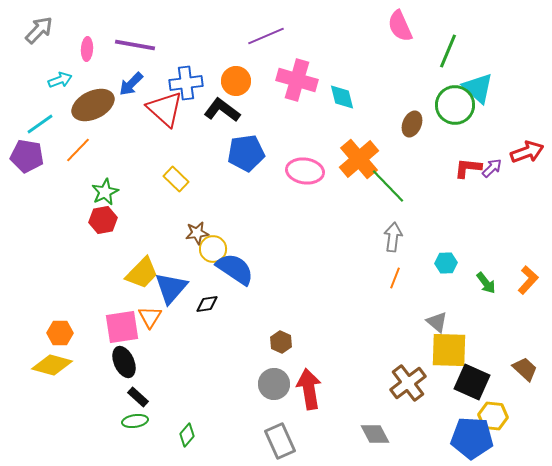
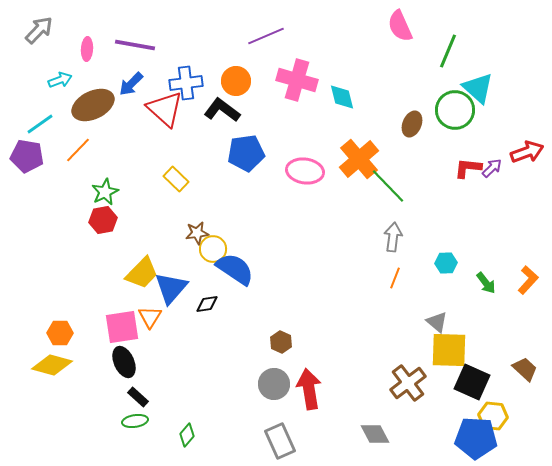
green circle at (455, 105): moved 5 px down
blue pentagon at (472, 438): moved 4 px right
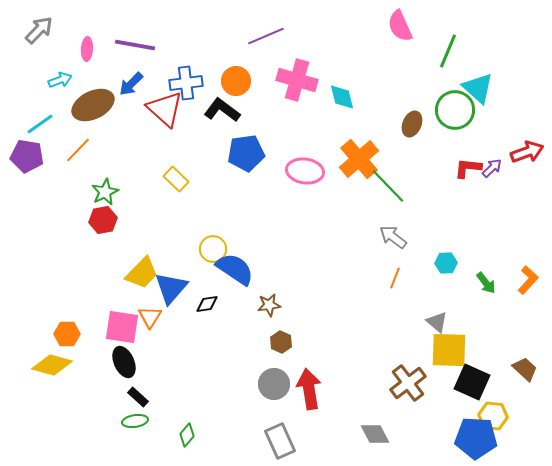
brown star at (197, 233): moved 72 px right, 72 px down
gray arrow at (393, 237): rotated 60 degrees counterclockwise
pink square at (122, 327): rotated 18 degrees clockwise
orange hexagon at (60, 333): moved 7 px right, 1 px down
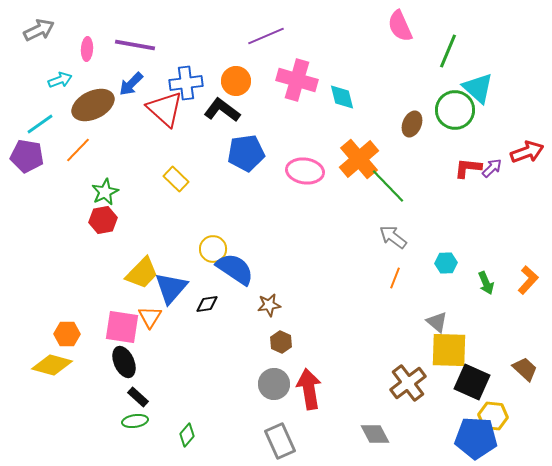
gray arrow at (39, 30): rotated 20 degrees clockwise
green arrow at (486, 283): rotated 15 degrees clockwise
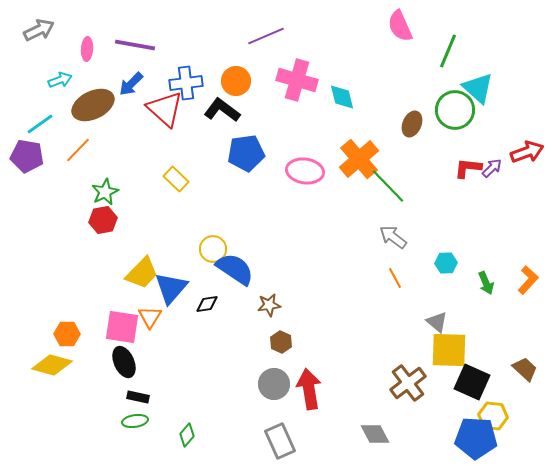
orange line at (395, 278): rotated 50 degrees counterclockwise
black rectangle at (138, 397): rotated 30 degrees counterclockwise
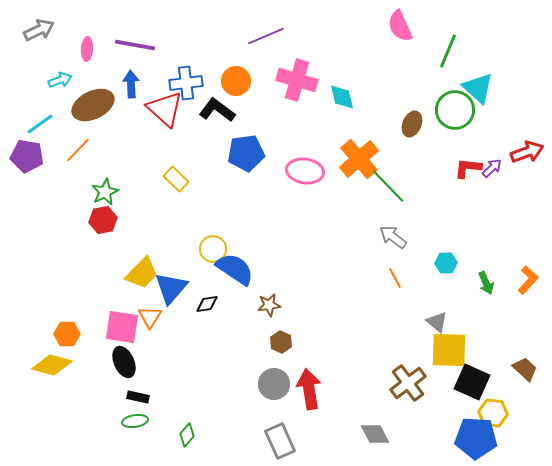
blue arrow at (131, 84): rotated 132 degrees clockwise
black L-shape at (222, 110): moved 5 px left
yellow hexagon at (493, 416): moved 3 px up
